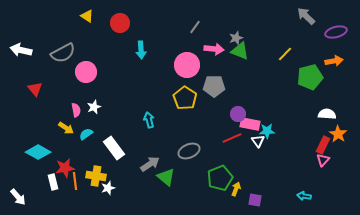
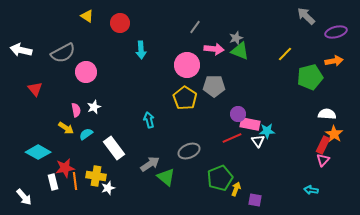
orange star at (338, 134): moved 4 px left
cyan arrow at (304, 196): moved 7 px right, 6 px up
white arrow at (18, 197): moved 6 px right
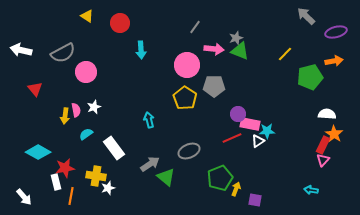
yellow arrow at (66, 128): moved 1 px left, 12 px up; rotated 63 degrees clockwise
white triangle at (258, 141): rotated 32 degrees clockwise
orange line at (75, 181): moved 4 px left, 15 px down; rotated 18 degrees clockwise
white rectangle at (53, 182): moved 3 px right
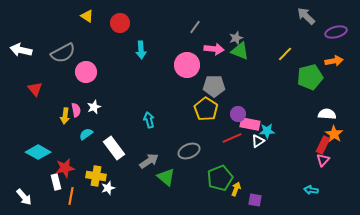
yellow pentagon at (185, 98): moved 21 px right, 11 px down
gray arrow at (150, 164): moved 1 px left, 3 px up
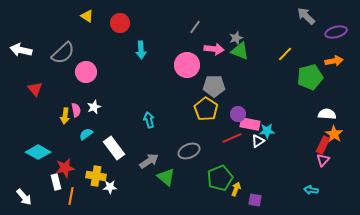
gray semicircle at (63, 53): rotated 15 degrees counterclockwise
white star at (108, 188): moved 2 px right, 1 px up; rotated 16 degrees clockwise
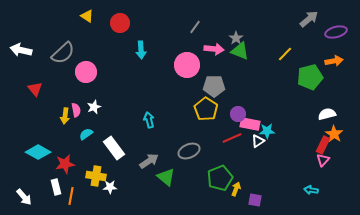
gray arrow at (306, 16): moved 3 px right, 3 px down; rotated 96 degrees clockwise
gray star at (236, 38): rotated 16 degrees counterclockwise
white semicircle at (327, 114): rotated 18 degrees counterclockwise
red star at (65, 168): moved 4 px up
white rectangle at (56, 182): moved 5 px down
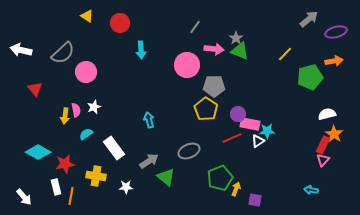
white star at (110, 187): moved 16 px right
